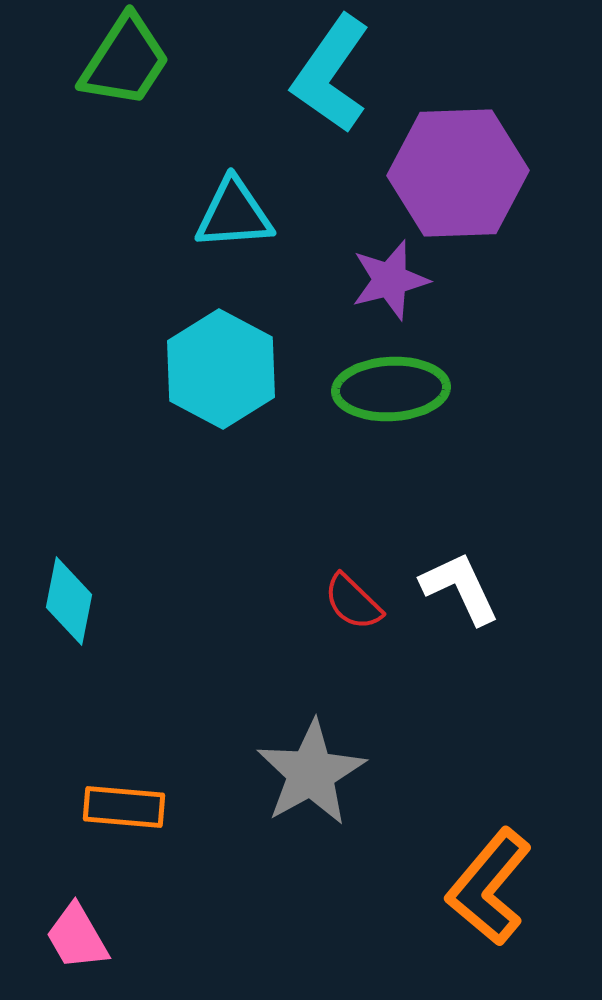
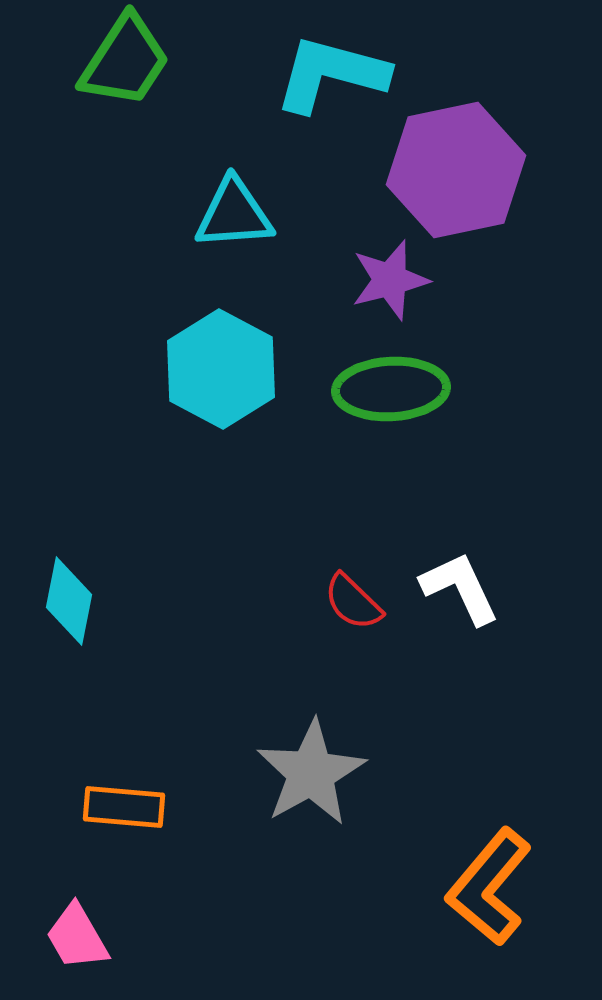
cyan L-shape: rotated 70 degrees clockwise
purple hexagon: moved 2 px left, 3 px up; rotated 10 degrees counterclockwise
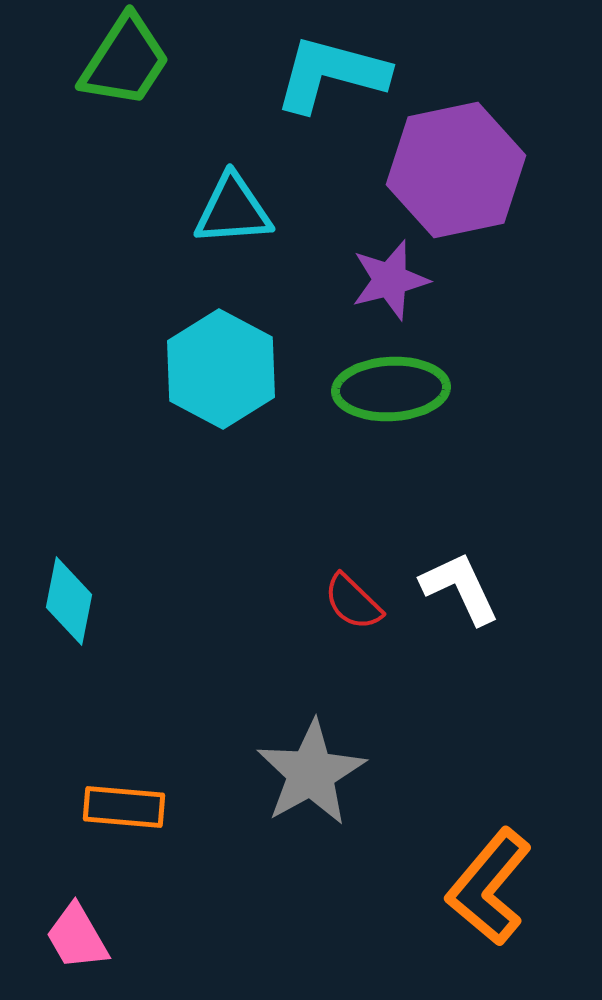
cyan triangle: moved 1 px left, 4 px up
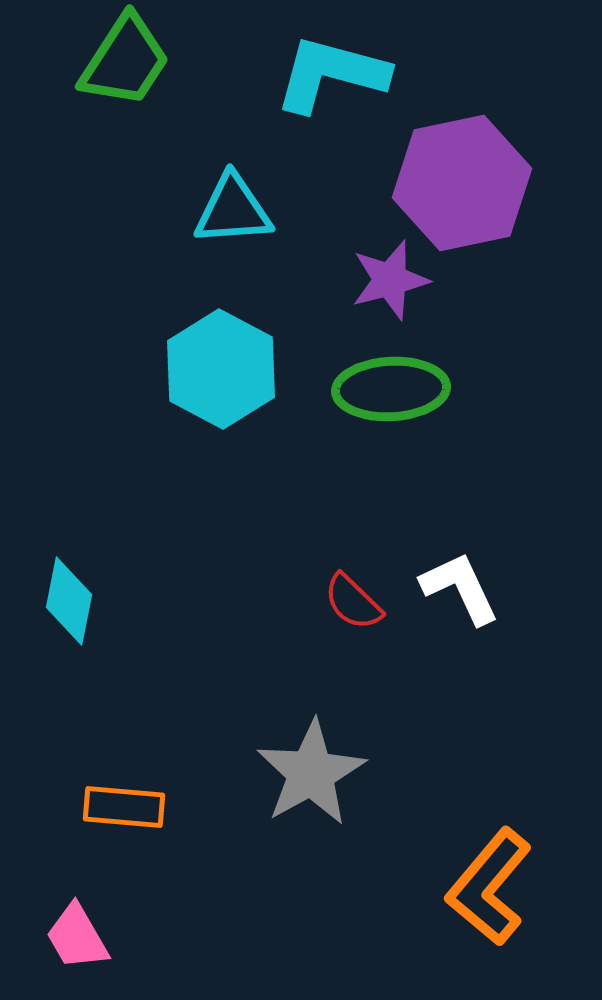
purple hexagon: moved 6 px right, 13 px down
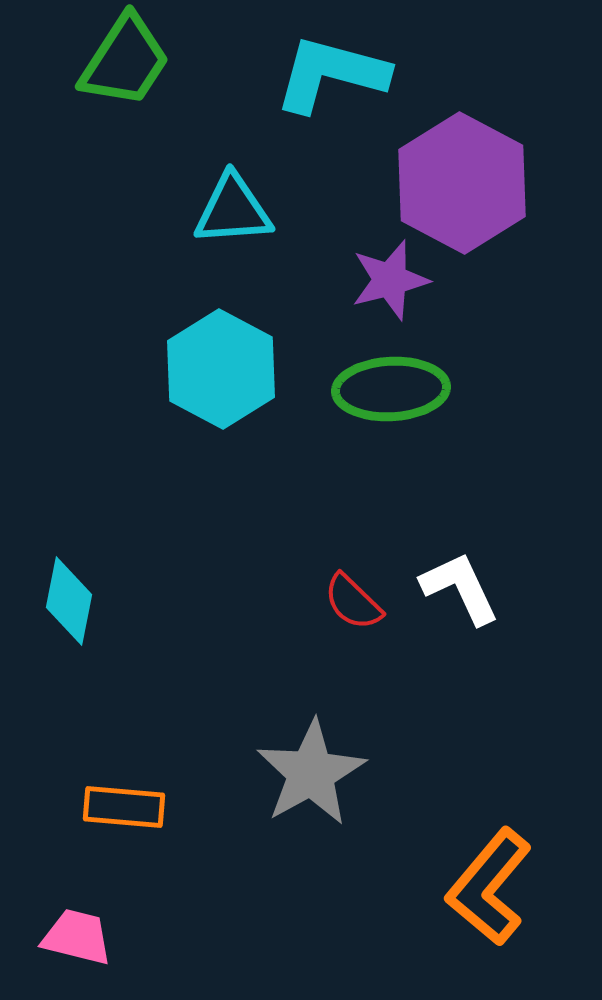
purple hexagon: rotated 20 degrees counterclockwise
pink trapezoid: rotated 134 degrees clockwise
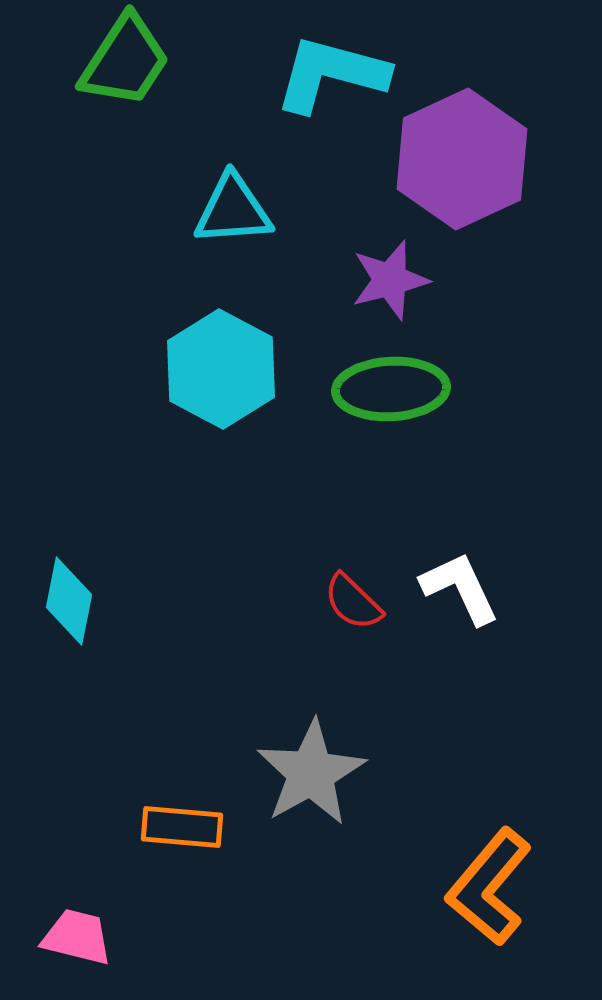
purple hexagon: moved 24 px up; rotated 7 degrees clockwise
orange rectangle: moved 58 px right, 20 px down
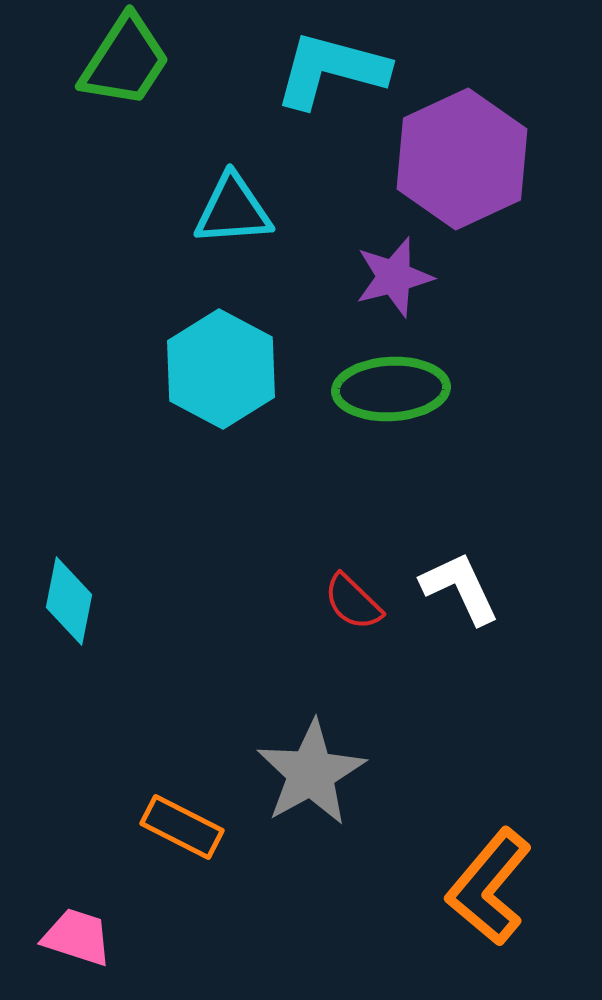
cyan L-shape: moved 4 px up
purple star: moved 4 px right, 3 px up
orange rectangle: rotated 22 degrees clockwise
pink trapezoid: rotated 4 degrees clockwise
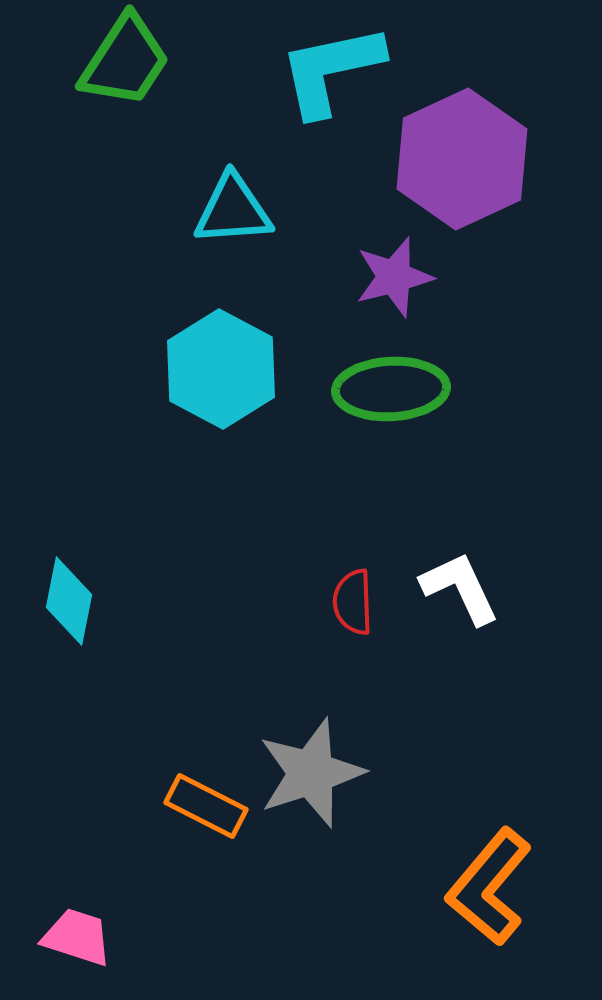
cyan L-shape: rotated 27 degrees counterclockwise
red semicircle: rotated 44 degrees clockwise
gray star: rotated 11 degrees clockwise
orange rectangle: moved 24 px right, 21 px up
